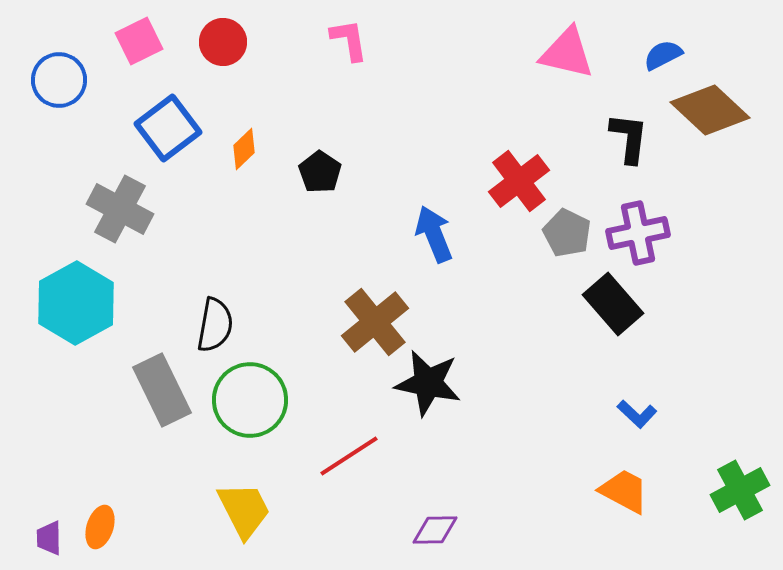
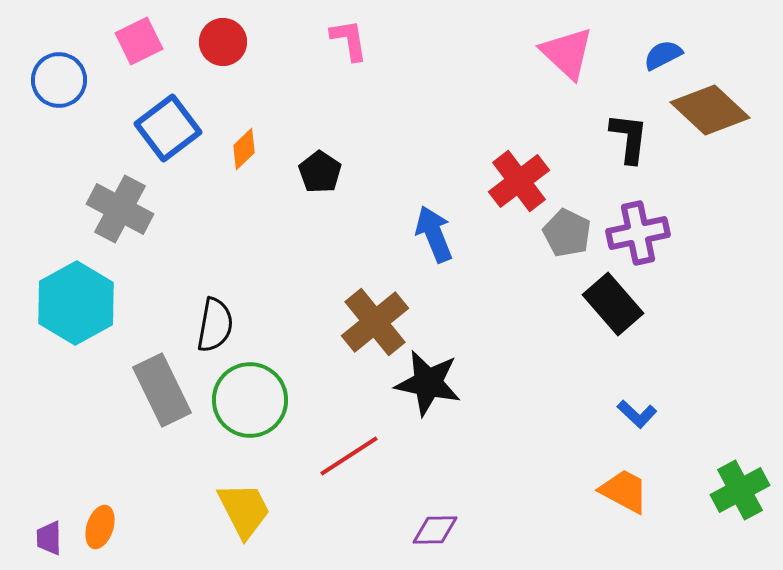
pink triangle: rotated 30 degrees clockwise
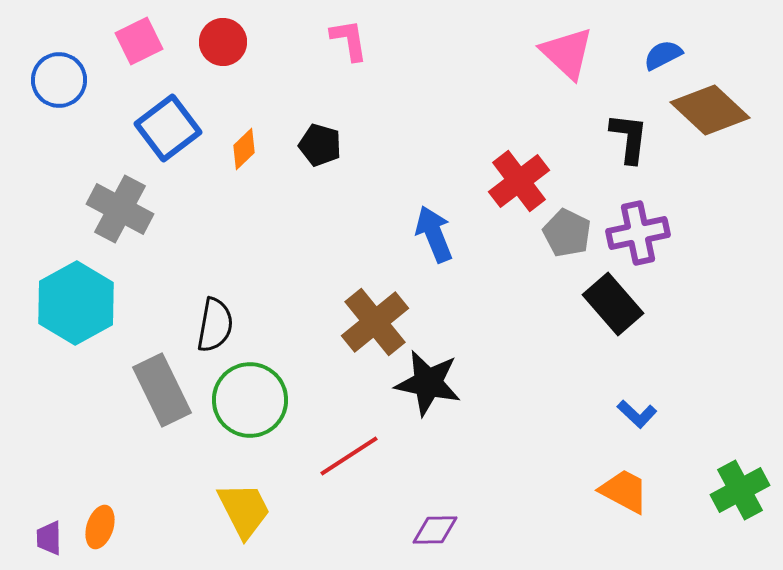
black pentagon: moved 27 px up; rotated 18 degrees counterclockwise
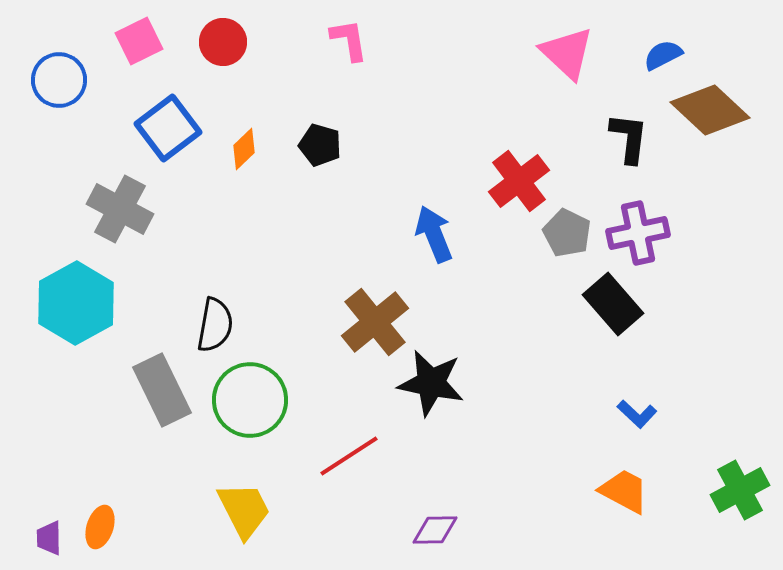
black star: moved 3 px right
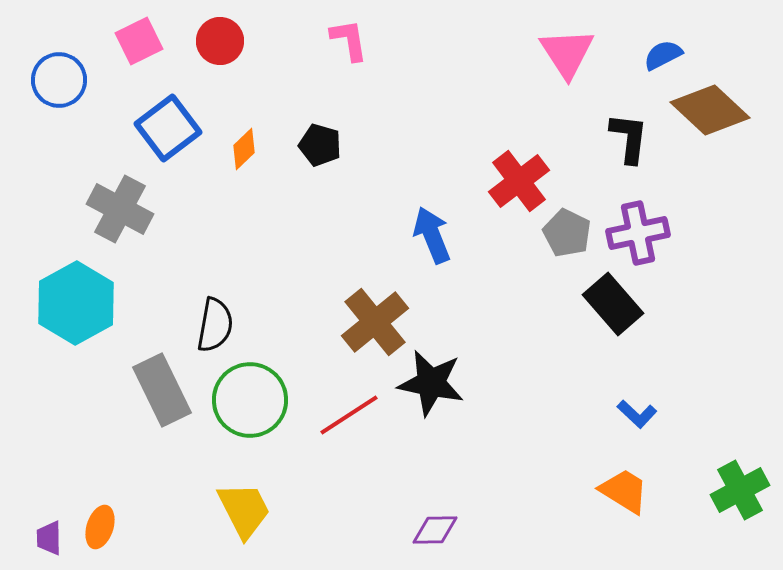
red circle: moved 3 px left, 1 px up
pink triangle: rotated 14 degrees clockwise
blue arrow: moved 2 px left, 1 px down
red line: moved 41 px up
orange trapezoid: rotated 4 degrees clockwise
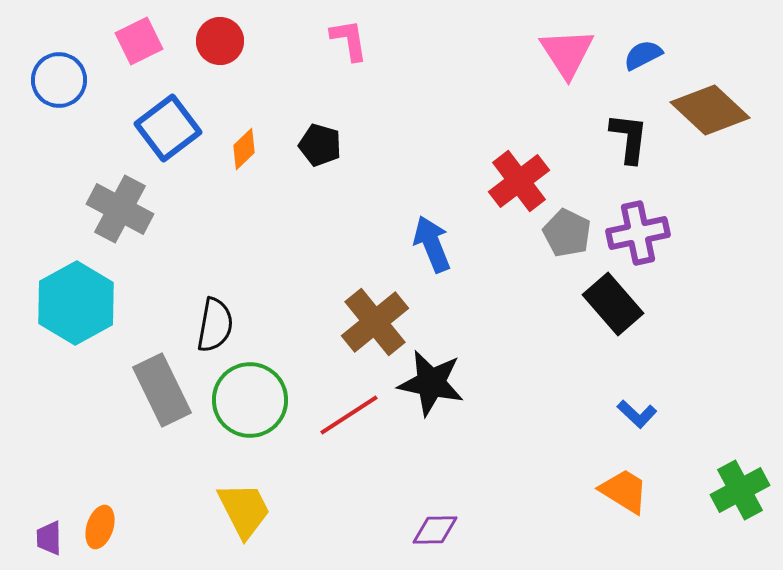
blue semicircle: moved 20 px left
blue arrow: moved 9 px down
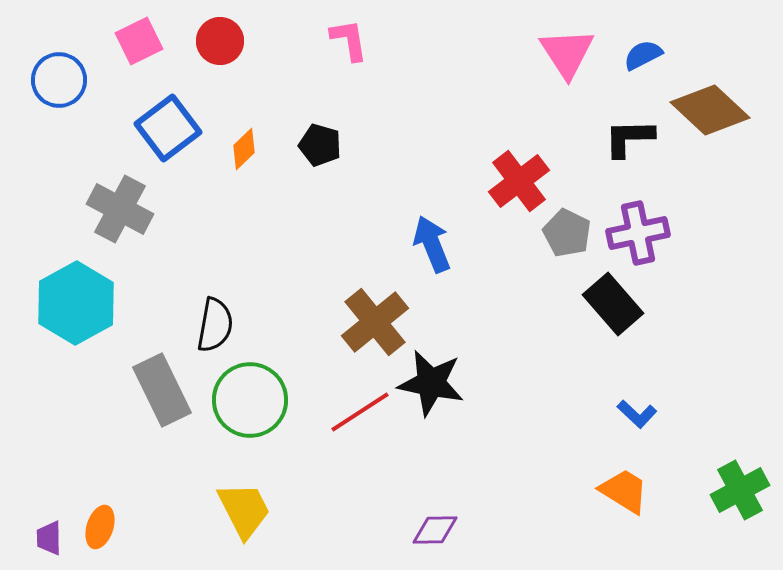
black L-shape: rotated 98 degrees counterclockwise
red line: moved 11 px right, 3 px up
